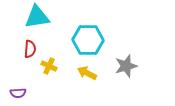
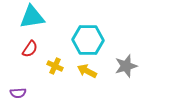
cyan triangle: moved 5 px left
red semicircle: rotated 30 degrees clockwise
yellow cross: moved 6 px right
yellow arrow: moved 2 px up
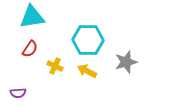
gray star: moved 4 px up
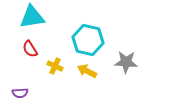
cyan hexagon: rotated 12 degrees clockwise
red semicircle: rotated 114 degrees clockwise
gray star: rotated 20 degrees clockwise
purple semicircle: moved 2 px right
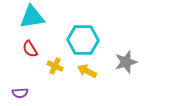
cyan hexagon: moved 5 px left; rotated 12 degrees counterclockwise
gray star: rotated 20 degrees counterclockwise
